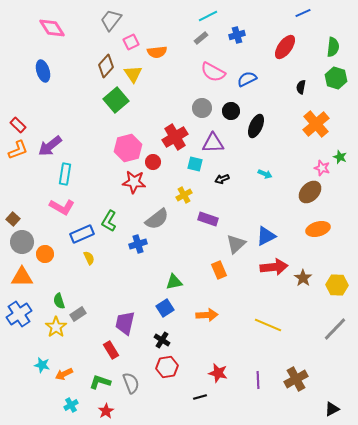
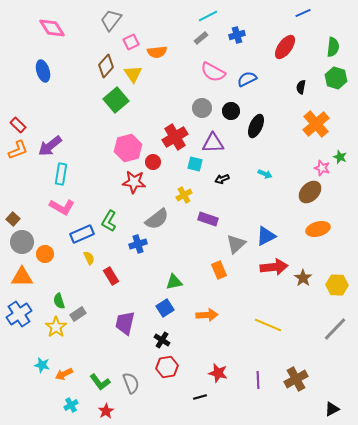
cyan rectangle at (65, 174): moved 4 px left
red rectangle at (111, 350): moved 74 px up
green L-shape at (100, 382): rotated 145 degrees counterclockwise
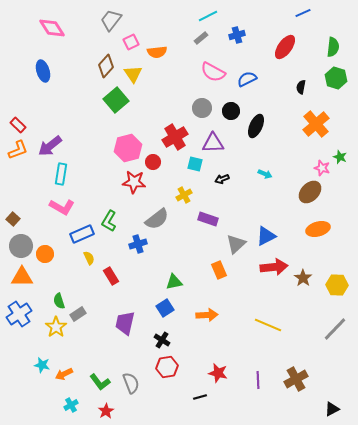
gray circle at (22, 242): moved 1 px left, 4 px down
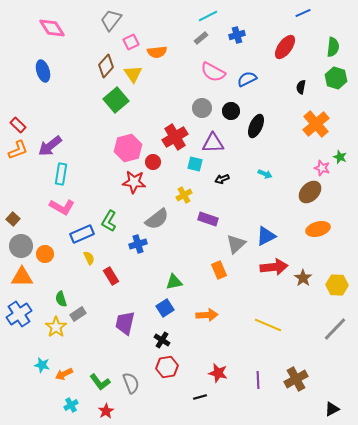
green semicircle at (59, 301): moved 2 px right, 2 px up
